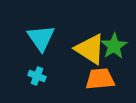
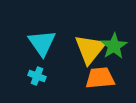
cyan triangle: moved 1 px right, 5 px down
yellow triangle: rotated 36 degrees clockwise
orange trapezoid: moved 1 px up
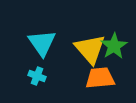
yellow triangle: rotated 20 degrees counterclockwise
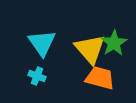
green star: moved 3 px up
orange trapezoid: rotated 20 degrees clockwise
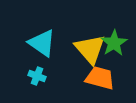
cyan triangle: rotated 20 degrees counterclockwise
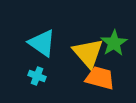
yellow triangle: moved 2 px left, 4 px down
